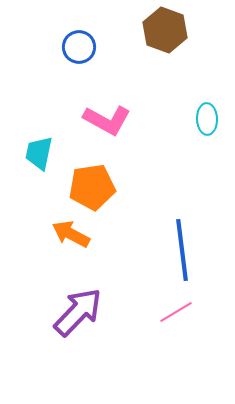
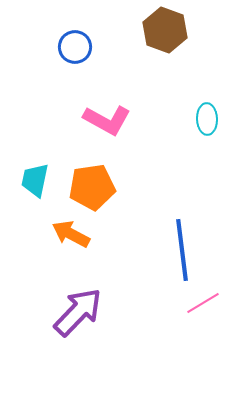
blue circle: moved 4 px left
cyan trapezoid: moved 4 px left, 27 px down
pink line: moved 27 px right, 9 px up
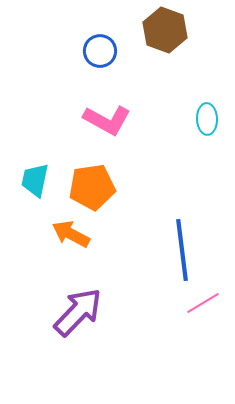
blue circle: moved 25 px right, 4 px down
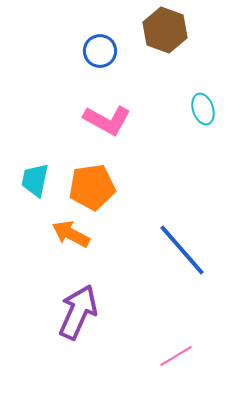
cyan ellipse: moved 4 px left, 10 px up; rotated 16 degrees counterclockwise
blue line: rotated 34 degrees counterclockwise
pink line: moved 27 px left, 53 px down
purple arrow: rotated 20 degrees counterclockwise
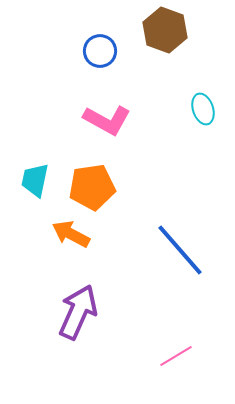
blue line: moved 2 px left
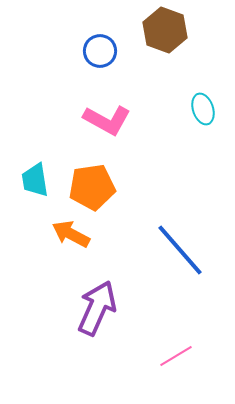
cyan trapezoid: rotated 21 degrees counterclockwise
purple arrow: moved 19 px right, 4 px up
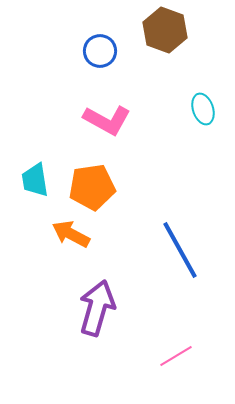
blue line: rotated 12 degrees clockwise
purple arrow: rotated 8 degrees counterclockwise
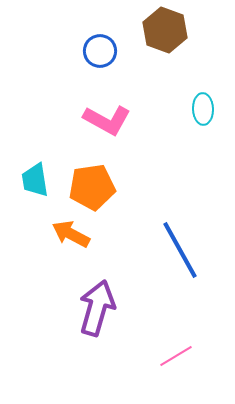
cyan ellipse: rotated 16 degrees clockwise
